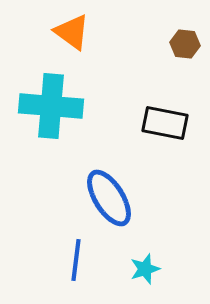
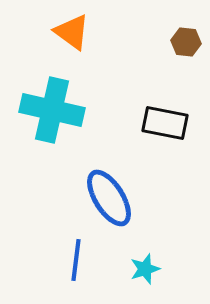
brown hexagon: moved 1 px right, 2 px up
cyan cross: moved 1 px right, 4 px down; rotated 8 degrees clockwise
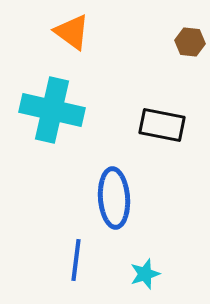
brown hexagon: moved 4 px right
black rectangle: moved 3 px left, 2 px down
blue ellipse: moved 5 px right; rotated 28 degrees clockwise
cyan star: moved 5 px down
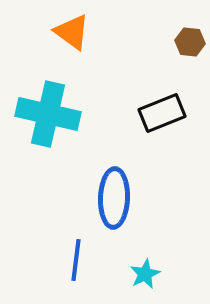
cyan cross: moved 4 px left, 4 px down
black rectangle: moved 12 px up; rotated 33 degrees counterclockwise
blue ellipse: rotated 6 degrees clockwise
cyan star: rotated 8 degrees counterclockwise
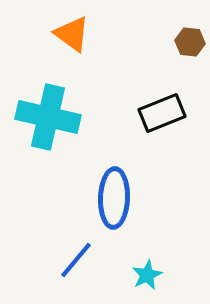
orange triangle: moved 2 px down
cyan cross: moved 3 px down
blue line: rotated 33 degrees clockwise
cyan star: moved 2 px right, 1 px down
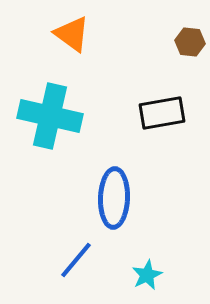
black rectangle: rotated 12 degrees clockwise
cyan cross: moved 2 px right, 1 px up
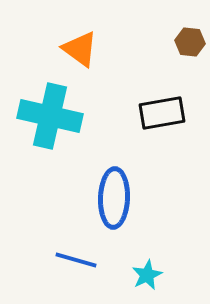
orange triangle: moved 8 px right, 15 px down
blue line: rotated 66 degrees clockwise
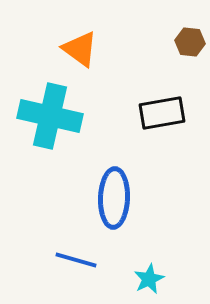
cyan star: moved 2 px right, 4 px down
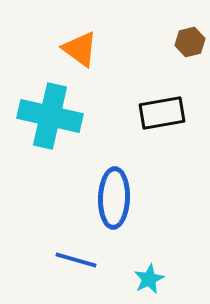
brown hexagon: rotated 20 degrees counterclockwise
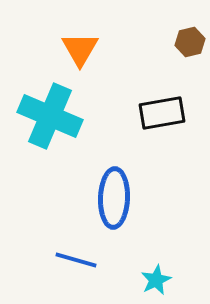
orange triangle: rotated 24 degrees clockwise
cyan cross: rotated 10 degrees clockwise
cyan star: moved 7 px right, 1 px down
